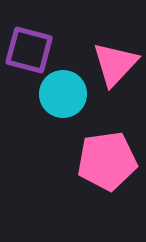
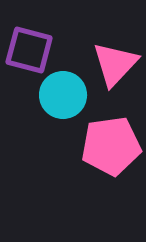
cyan circle: moved 1 px down
pink pentagon: moved 4 px right, 15 px up
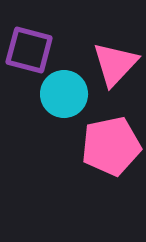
cyan circle: moved 1 px right, 1 px up
pink pentagon: rotated 4 degrees counterclockwise
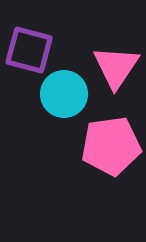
pink triangle: moved 1 px right, 3 px down; rotated 9 degrees counterclockwise
pink pentagon: rotated 4 degrees clockwise
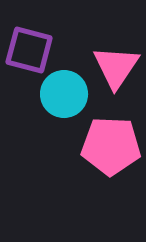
pink pentagon: rotated 10 degrees clockwise
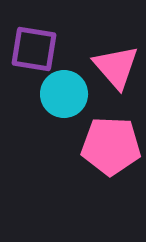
purple square: moved 5 px right, 1 px up; rotated 6 degrees counterclockwise
pink triangle: rotated 15 degrees counterclockwise
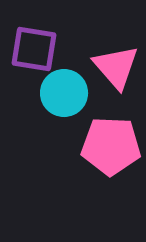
cyan circle: moved 1 px up
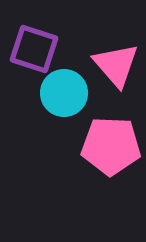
purple square: rotated 9 degrees clockwise
pink triangle: moved 2 px up
